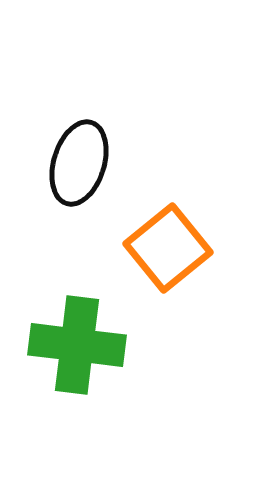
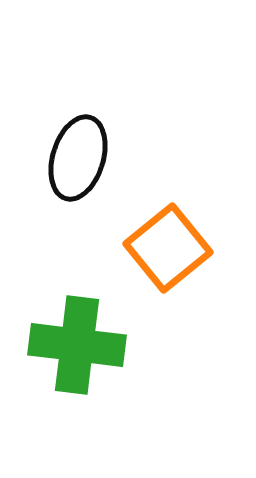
black ellipse: moved 1 px left, 5 px up
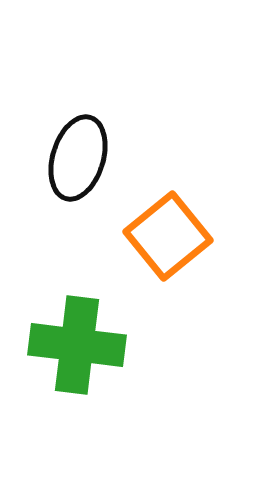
orange square: moved 12 px up
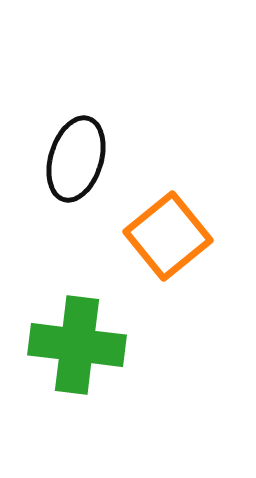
black ellipse: moved 2 px left, 1 px down
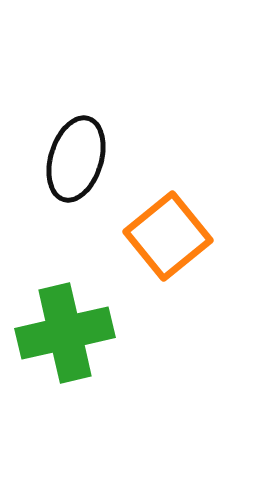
green cross: moved 12 px left, 12 px up; rotated 20 degrees counterclockwise
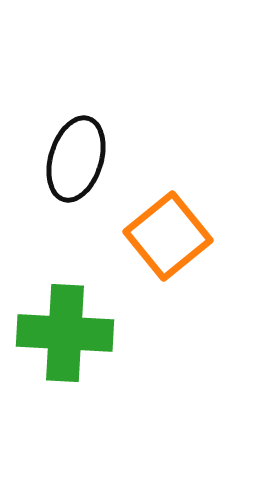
green cross: rotated 16 degrees clockwise
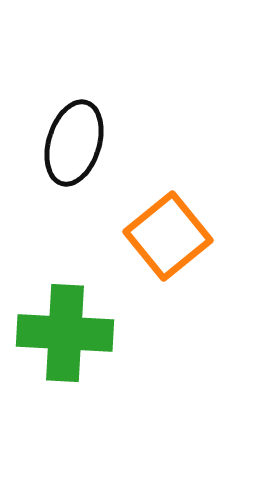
black ellipse: moved 2 px left, 16 px up
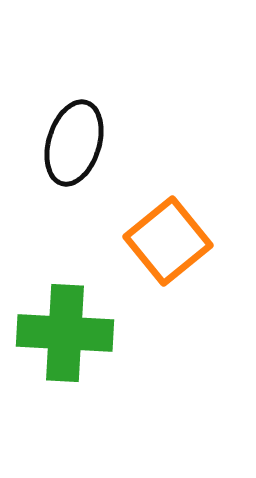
orange square: moved 5 px down
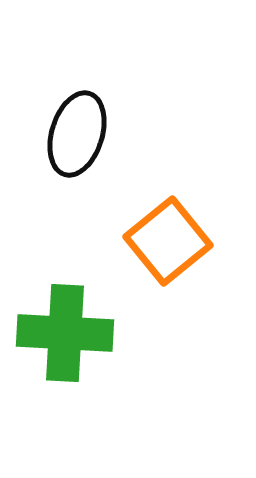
black ellipse: moved 3 px right, 9 px up
